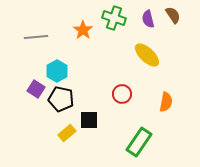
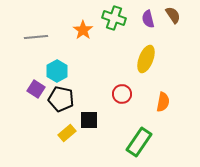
yellow ellipse: moved 1 px left, 4 px down; rotated 68 degrees clockwise
orange semicircle: moved 3 px left
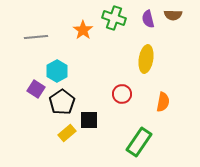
brown semicircle: rotated 126 degrees clockwise
yellow ellipse: rotated 12 degrees counterclockwise
black pentagon: moved 1 px right, 3 px down; rotated 25 degrees clockwise
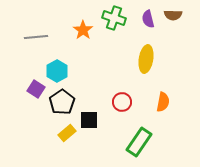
red circle: moved 8 px down
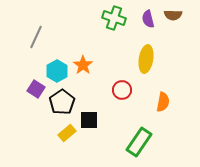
orange star: moved 35 px down
gray line: rotated 60 degrees counterclockwise
red circle: moved 12 px up
